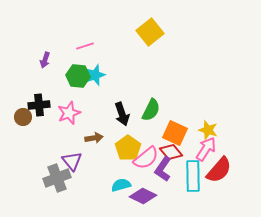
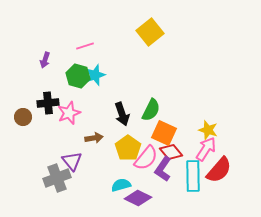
green hexagon: rotated 10 degrees clockwise
black cross: moved 9 px right, 2 px up
orange square: moved 11 px left
pink semicircle: rotated 12 degrees counterclockwise
purple diamond: moved 5 px left, 2 px down
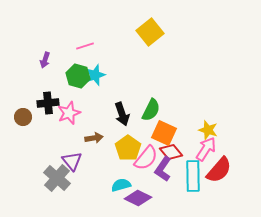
gray cross: rotated 28 degrees counterclockwise
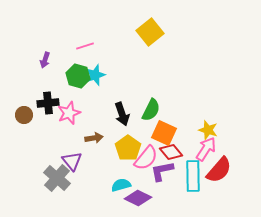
brown circle: moved 1 px right, 2 px up
purple L-shape: moved 1 px left, 2 px down; rotated 45 degrees clockwise
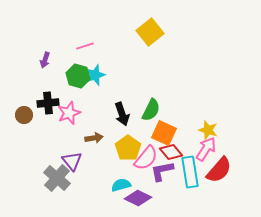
cyan rectangle: moved 3 px left, 4 px up; rotated 8 degrees counterclockwise
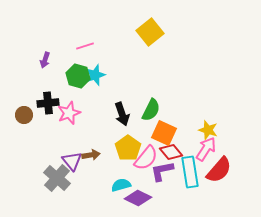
brown arrow: moved 3 px left, 17 px down
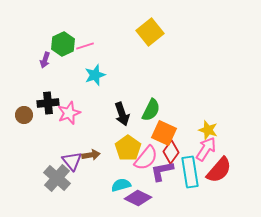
green hexagon: moved 15 px left, 32 px up; rotated 20 degrees clockwise
red diamond: rotated 75 degrees clockwise
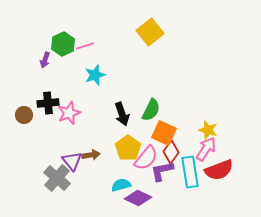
red semicircle: rotated 28 degrees clockwise
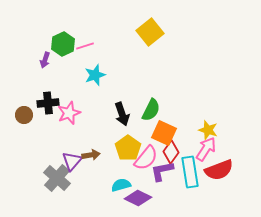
purple triangle: rotated 20 degrees clockwise
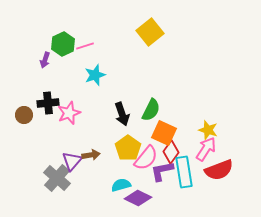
cyan rectangle: moved 6 px left
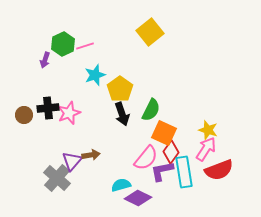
black cross: moved 5 px down
yellow pentagon: moved 8 px left, 59 px up
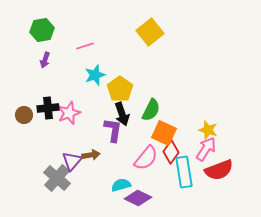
green hexagon: moved 21 px left, 14 px up; rotated 15 degrees clockwise
purple L-shape: moved 49 px left, 41 px up; rotated 110 degrees clockwise
